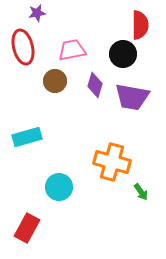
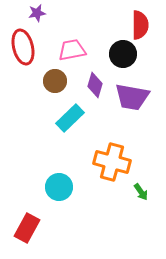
cyan rectangle: moved 43 px right, 19 px up; rotated 28 degrees counterclockwise
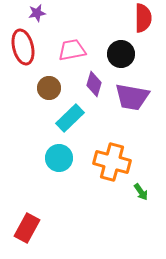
red semicircle: moved 3 px right, 7 px up
black circle: moved 2 px left
brown circle: moved 6 px left, 7 px down
purple diamond: moved 1 px left, 1 px up
cyan circle: moved 29 px up
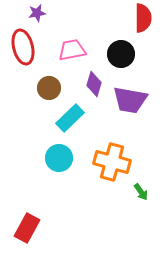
purple trapezoid: moved 2 px left, 3 px down
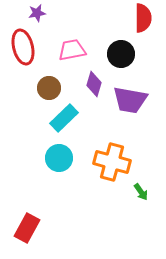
cyan rectangle: moved 6 px left
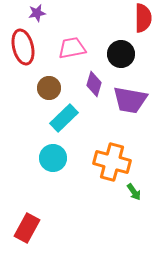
pink trapezoid: moved 2 px up
cyan circle: moved 6 px left
green arrow: moved 7 px left
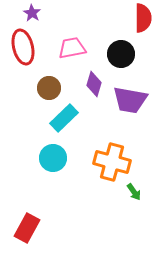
purple star: moved 5 px left; rotated 30 degrees counterclockwise
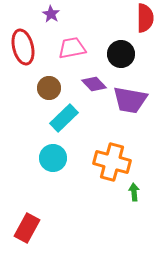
purple star: moved 19 px right, 1 px down
red semicircle: moved 2 px right
purple diamond: rotated 60 degrees counterclockwise
green arrow: rotated 150 degrees counterclockwise
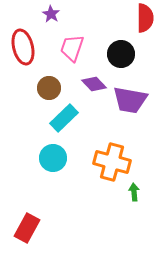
pink trapezoid: rotated 60 degrees counterclockwise
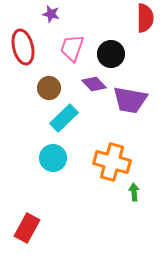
purple star: rotated 18 degrees counterclockwise
black circle: moved 10 px left
